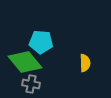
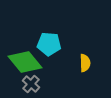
cyan pentagon: moved 8 px right, 2 px down
gray cross: rotated 30 degrees clockwise
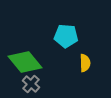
cyan pentagon: moved 17 px right, 8 px up
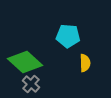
cyan pentagon: moved 2 px right
green diamond: rotated 8 degrees counterclockwise
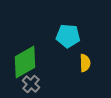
green diamond: rotated 72 degrees counterclockwise
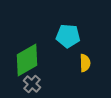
green diamond: moved 2 px right, 2 px up
gray cross: moved 1 px right
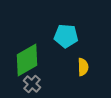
cyan pentagon: moved 2 px left
yellow semicircle: moved 2 px left, 4 px down
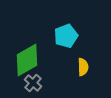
cyan pentagon: rotated 25 degrees counterclockwise
gray cross: moved 1 px right, 1 px up
